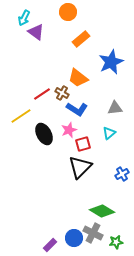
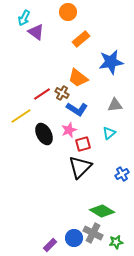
blue star: rotated 15 degrees clockwise
gray triangle: moved 3 px up
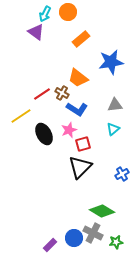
cyan arrow: moved 21 px right, 4 px up
cyan triangle: moved 4 px right, 4 px up
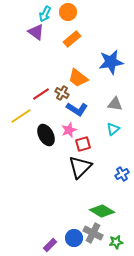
orange rectangle: moved 9 px left
red line: moved 1 px left
gray triangle: moved 1 px up; rotated 14 degrees clockwise
black ellipse: moved 2 px right, 1 px down
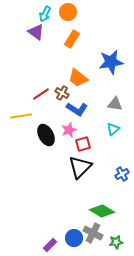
orange rectangle: rotated 18 degrees counterclockwise
yellow line: rotated 25 degrees clockwise
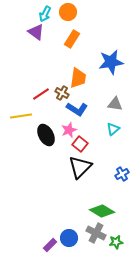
orange trapezoid: rotated 120 degrees counterclockwise
red square: moved 3 px left; rotated 35 degrees counterclockwise
gray cross: moved 3 px right
blue circle: moved 5 px left
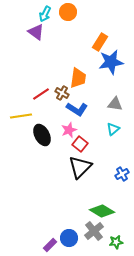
orange rectangle: moved 28 px right, 3 px down
black ellipse: moved 4 px left
gray cross: moved 2 px left, 2 px up; rotated 24 degrees clockwise
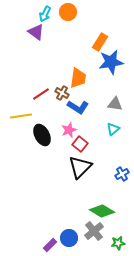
blue L-shape: moved 1 px right, 2 px up
green star: moved 2 px right, 1 px down
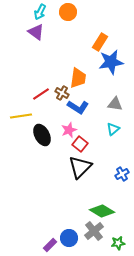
cyan arrow: moved 5 px left, 2 px up
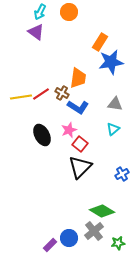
orange circle: moved 1 px right
yellow line: moved 19 px up
